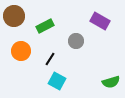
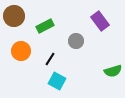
purple rectangle: rotated 24 degrees clockwise
green semicircle: moved 2 px right, 11 px up
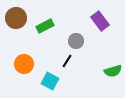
brown circle: moved 2 px right, 2 px down
orange circle: moved 3 px right, 13 px down
black line: moved 17 px right, 2 px down
cyan square: moved 7 px left
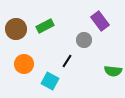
brown circle: moved 11 px down
gray circle: moved 8 px right, 1 px up
green semicircle: rotated 24 degrees clockwise
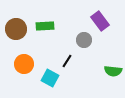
green rectangle: rotated 24 degrees clockwise
cyan square: moved 3 px up
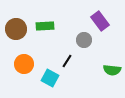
green semicircle: moved 1 px left, 1 px up
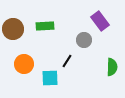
brown circle: moved 3 px left
green semicircle: moved 3 px up; rotated 96 degrees counterclockwise
cyan square: rotated 30 degrees counterclockwise
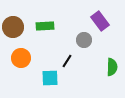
brown circle: moved 2 px up
orange circle: moved 3 px left, 6 px up
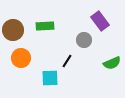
brown circle: moved 3 px down
green semicircle: moved 4 px up; rotated 66 degrees clockwise
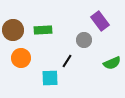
green rectangle: moved 2 px left, 4 px down
